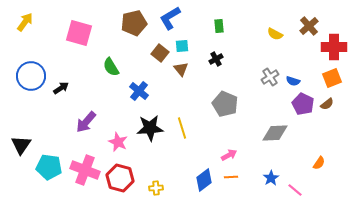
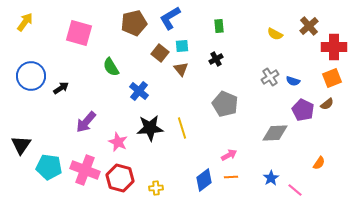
purple pentagon: moved 6 px down
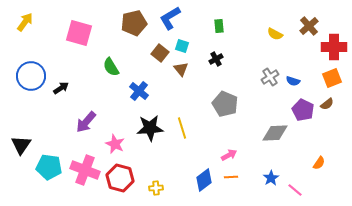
cyan square: rotated 24 degrees clockwise
pink star: moved 3 px left, 2 px down
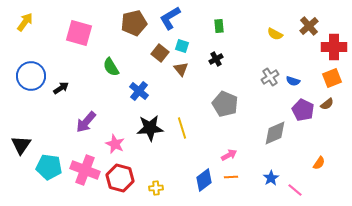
gray diamond: rotated 20 degrees counterclockwise
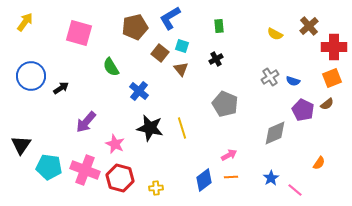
brown pentagon: moved 1 px right, 4 px down
black star: rotated 16 degrees clockwise
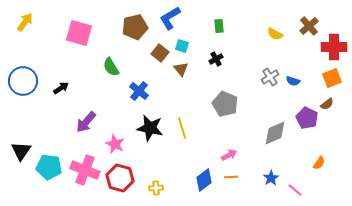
blue circle: moved 8 px left, 5 px down
purple pentagon: moved 4 px right, 8 px down
black triangle: moved 6 px down
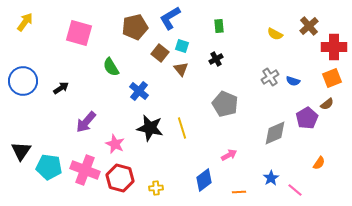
purple pentagon: rotated 15 degrees clockwise
orange line: moved 8 px right, 15 px down
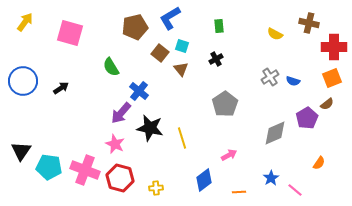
brown cross: moved 3 px up; rotated 36 degrees counterclockwise
pink square: moved 9 px left
gray pentagon: rotated 15 degrees clockwise
purple arrow: moved 35 px right, 9 px up
yellow line: moved 10 px down
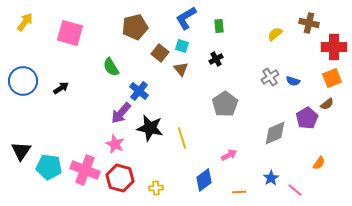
blue L-shape: moved 16 px right
yellow semicircle: rotated 112 degrees clockwise
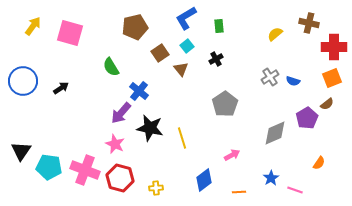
yellow arrow: moved 8 px right, 4 px down
cyan square: moved 5 px right; rotated 32 degrees clockwise
brown square: rotated 18 degrees clockwise
pink arrow: moved 3 px right
pink line: rotated 21 degrees counterclockwise
